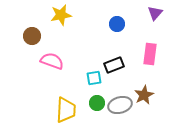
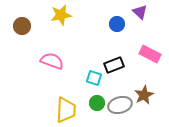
purple triangle: moved 15 px left, 1 px up; rotated 28 degrees counterclockwise
brown circle: moved 10 px left, 10 px up
pink rectangle: rotated 70 degrees counterclockwise
cyan square: rotated 28 degrees clockwise
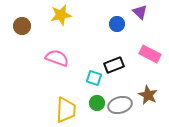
pink semicircle: moved 5 px right, 3 px up
brown star: moved 4 px right; rotated 18 degrees counterclockwise
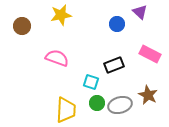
cyan square: moved 3 px left, 4 px down
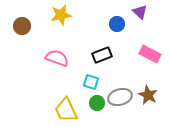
black rectangle: moved 12 px left, 10 px up
gray ellipse: moved 8 px up
yellow trapezoid: rotated 152 degrees clockwise
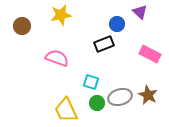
black rectangle: moved 2 px right, 11 px up
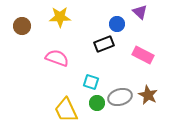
yellow star: moved 1 px left, 2 px down; rotated 10 degrees clockwise
pink rectangle: moved 7 px left, 1 px down
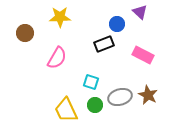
brown circle: moved 3 px right, 7 px down
pink semicircle: rotated 100 degrees clockwise
green circle: moved 2 px left, 2 px down
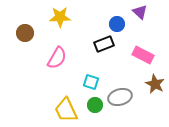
brown star: moved 7 px right, 11 px up
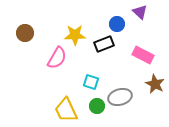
yellow star: moved 15 px right, 18 px down
green circle: moved 2 px right, 1 px down
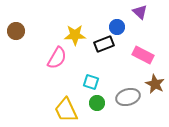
blue circle: moved 3 px down
brown circle: moved 9 px left, 2 px up
gray ellipse: moved 8 px right
green circle: moved 3 px up
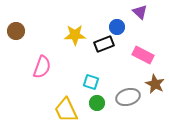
pink semicircle: moved 15 px left, 9 px down; rotated 10 degrees counterclockwise
